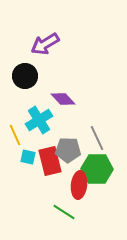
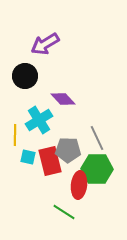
yellow line: rotated 25 degrees clockwise
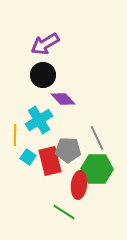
black circle: moved 18 px right, 1 px up
cyan square: rotated 21 degrees clockwise
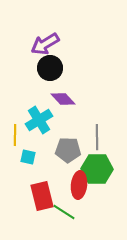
black circle: moved 7 px right, 7 px up
gray line: moved 1 px up; rotated 25 degrees clockwise
cyan square: rotated 21 degrees counterclockwise
red rectangle: moved 8 px left, 35 px down
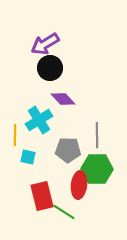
gray line: moved 2 px up
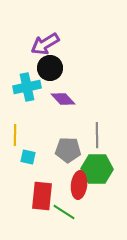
cyan cross: moved 12 px left, 33 px up; rotated 20 degrees clockwise
red rectangle: rotated 20 degrees clockwise
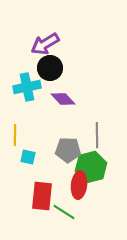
green hexagon: moved 6 px left, 2 px up; rotated 16 degrees counterclockwise
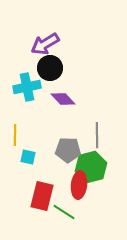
red rectangle: rotated 8 degrees clockwise
